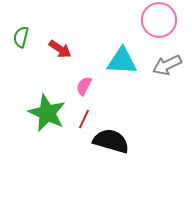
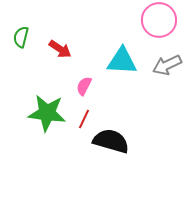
green star: rotated 18 degrees counterclockwise
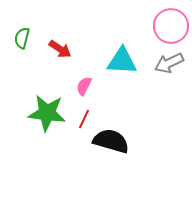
pink circle: moved 12 px right, 6 px down
green semicircle: moved 1 px right, 1 px down
gray arrow: moved 2 px right, 2 px up
